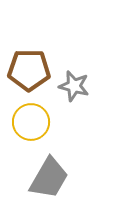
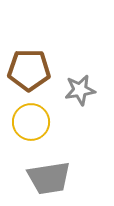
gray star: moved 6 px right, 4 px down; rotated 24 degrees counterclockwise
gray trapezoid: rotated 51 degrees clockwise
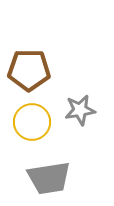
gray star: moved 20 px down
yellow circle: moved 1 px right
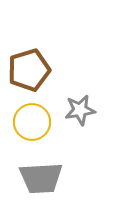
brown pentagon: rotated 18 degrees counterclockwise
gray trapezoid: moved 8 px left; rotated 6 degrees clockwise
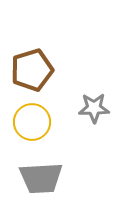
brown pentagon: moved 3 px right
gray star: moved 14 px right, 2 px up; rotated 8 degrees clockwise
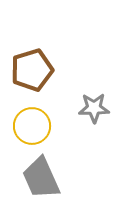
yellow circle: moved 4 px down
gray trapezoid: rotated 69 degrees clockwise
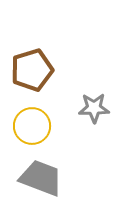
gray trapezoid: rotated 135 degrees clockwise
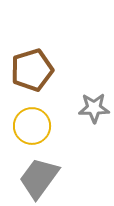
gray trapezoid: moved 2 px left; rotated 75 degrees counterclockwise
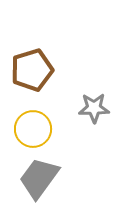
yellow circle: moved 1 px right, 3 px down
